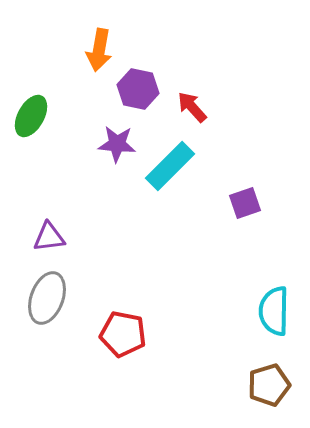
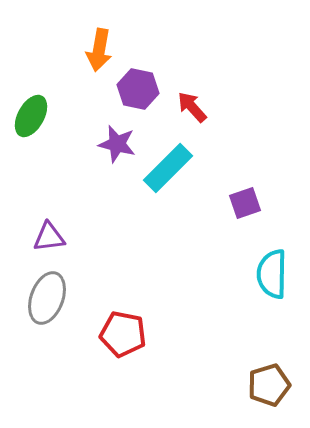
purple star: rotated 9 degrees clockwise
cyan rectangle: moved 2 px left, 2 px down
cyan semicircle: moved 2 px left, 37 px up
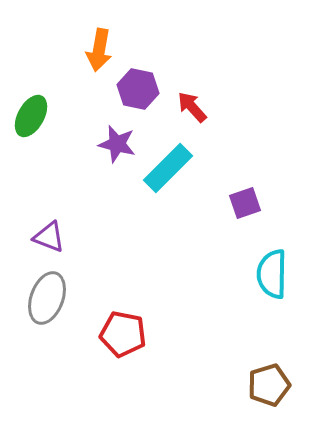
purple triangle: rotated 28 degrees clockwise
